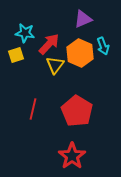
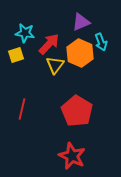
purple triangle: moved 2 px left, 3 px down
cyan arrow: moved 2 px left, 4 px up
red line: moved 11 px left
red star: rotated 12 degrees counterclockwise
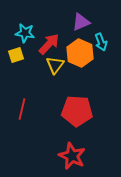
red pentagon: rotated 28 degrees counterclockwise
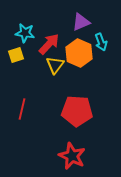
orange hexagon: moved 1 px left
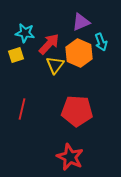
red star: moved 2 px left, 1 px down
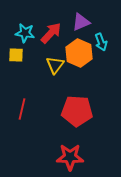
red arrow: moved 2 px right, 11 px up
yellow square: rotated 21 degrees clockwise
red star: rotated 24 degrees counterclockwise
